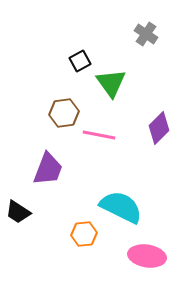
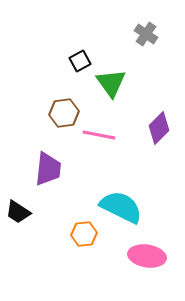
purple trapezoid: rotated 15 degrees counterclockwise
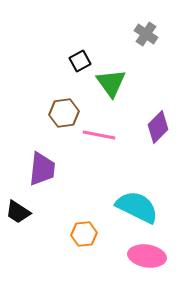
purple diamond: moved 1 px left, 1 px up
purple trapezoid: moved 6 px left
cyan semicircle: moved 16 px right
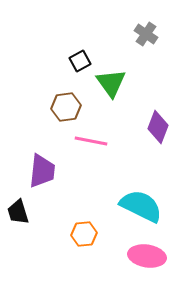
brown hexagon: moved 2 px right, 6 px up
purple diamond: rotated 24 degrees counterclockwise
pink line: moved 8 px left, 6 px down
purple trapezoid: moved 2 px down
cyan semicircle: moved 4 px right, 1 px up
black trapezoid: rotated 40 degrees clockwise
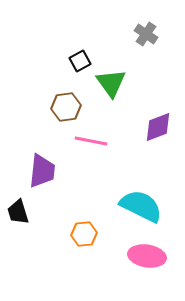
purple diamond: rotated 48 degrees clockwise
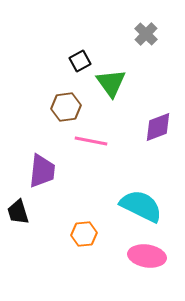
gray cross: rotated 10 degrees clockwise
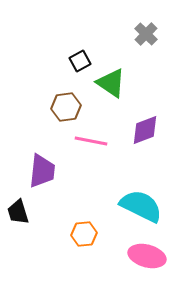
green triangle: rotated 20 degrees counterclockwise
purple diamond: moved 13 px left, 3 px down
pink ellipse: rotated 6 degrees clockwise
